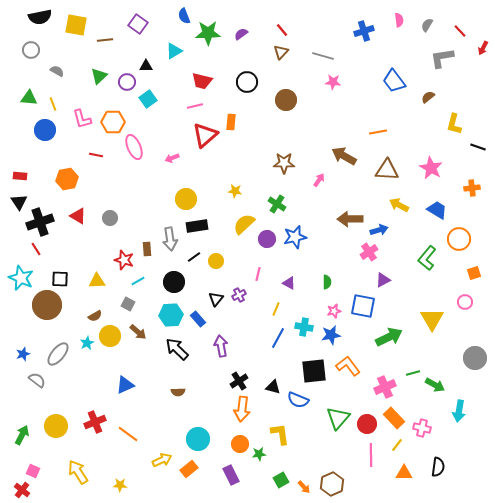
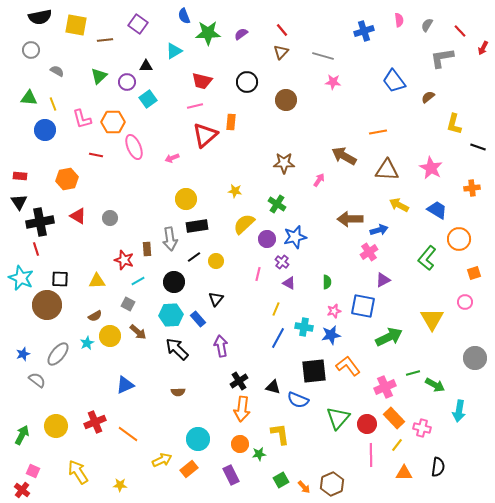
black cross at (40, 222): rotated 8 degrees clockwise
red line at (36, 249): rotated 16 degrees clockwise
purple cross at (239, 295): moved 43 px right, 33 px up; rotated 24 degrees counterclockwise
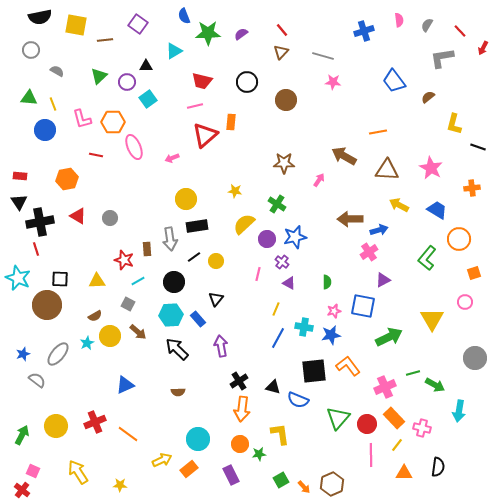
cyan star at (21, 278): moved 3 px left
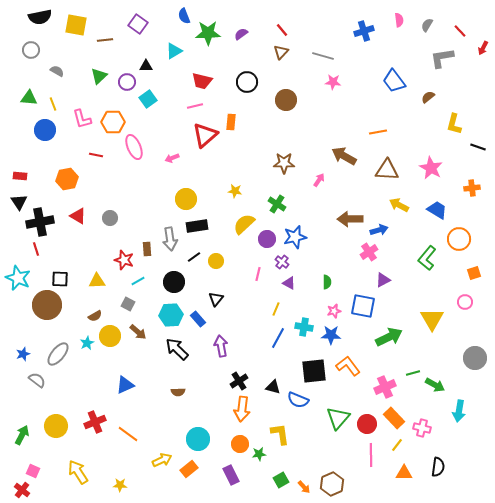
blue star at (331, 335): rotated 12 degrees clockwise
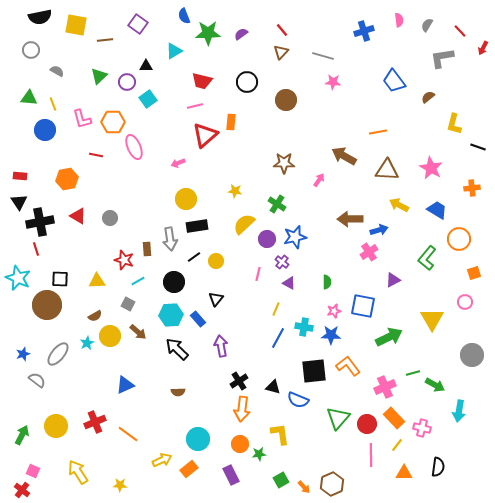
pink arrow at (172, 158): moved 6 px right, 5 px down
purple triangle at (383, 280): moved 10 px right
gray circle at (475, 358): moved 3 px left, 3 px up
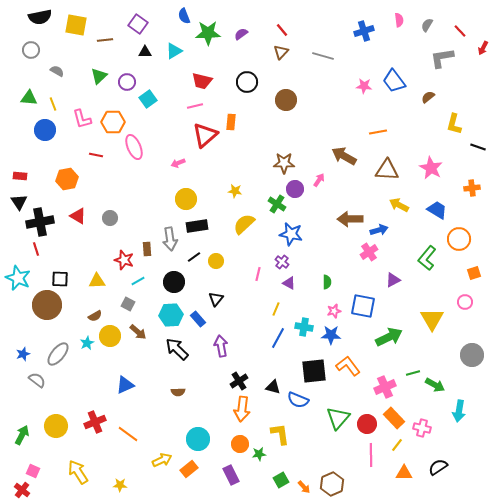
black triangle at (146, 66): moved 1 px left, 14 px up
pink star at (333, 82): moved 31 px right, 4 px down
blue star at (295, 237): moved 4 px left, 3 px up; rotated 25 degrees clockwise
purple circle at (267, 239): moved 28 px right, 50 px up
black semicircle at (438, 467): rotated 132 degrees counterclockwise
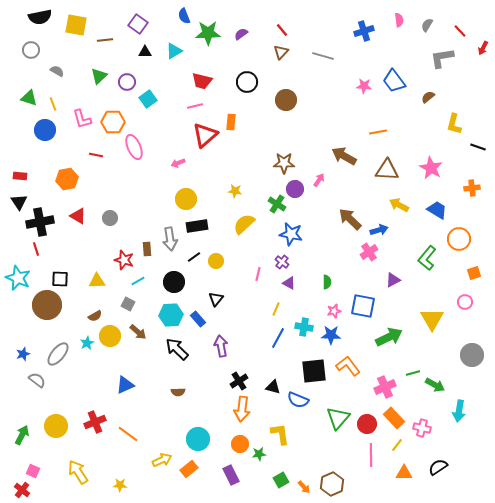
green triangle at (29, 98): rotated 12 degrees clockwise
brown arrow at (350, 219): rotated 45 degrees clockwise
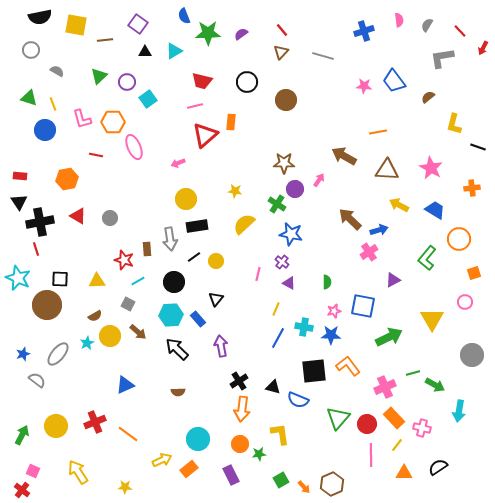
blue trapezoid at (437, 210): moved 2 px left
yellow star at (120, 485): moved 5 px right, 2 px down
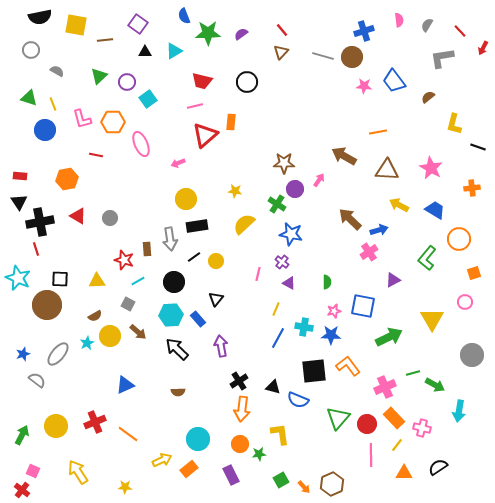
brown circle at (286, 100): moved 66 px right, 43 px up
pink ellipse at (134, 147): moved 7 px right, 3 px up
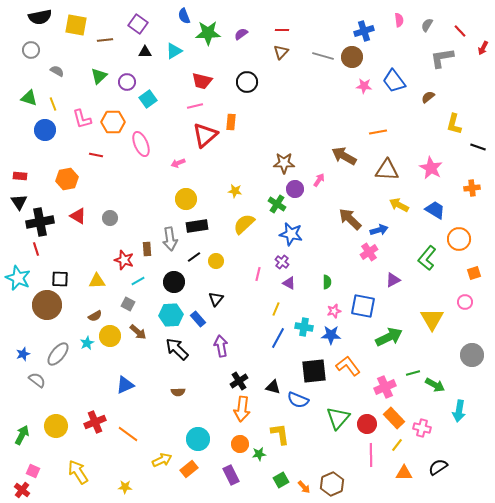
red line at (282, 30): rotated 48 degrees counterclockwise
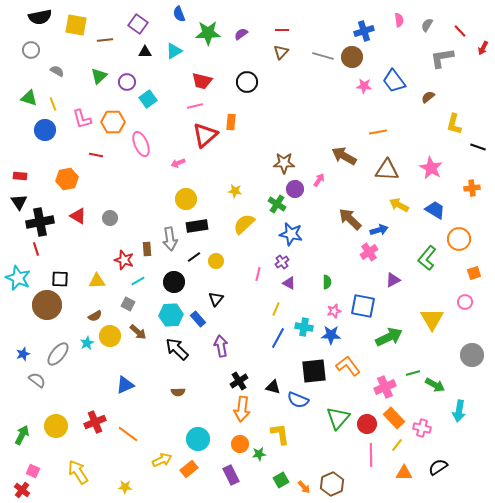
blue semicircle at (184, 16): moved 5 px left, 2 px up
purple cross at (282, 262): rotated 16 degrees clockwise
